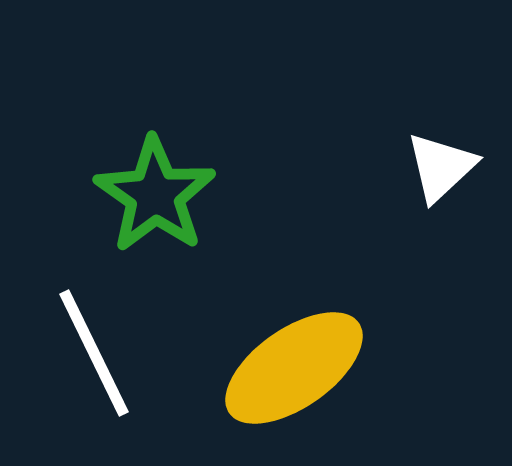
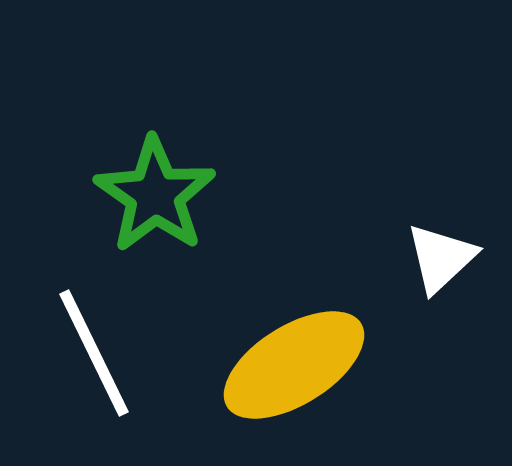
white triangle: moved 91 px down
yellow ellipse: moved 3 px up; rotated 3 degrees clockwise
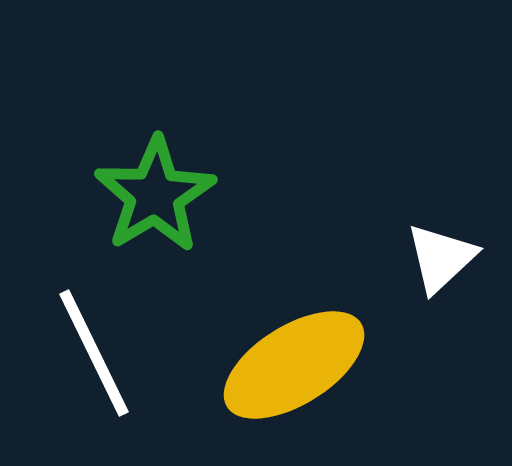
green star: rotated 6 degrees clockwise
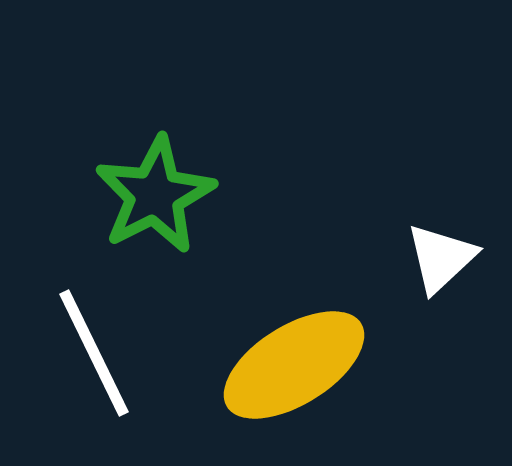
green star: rotated 4 degrees clockwise
